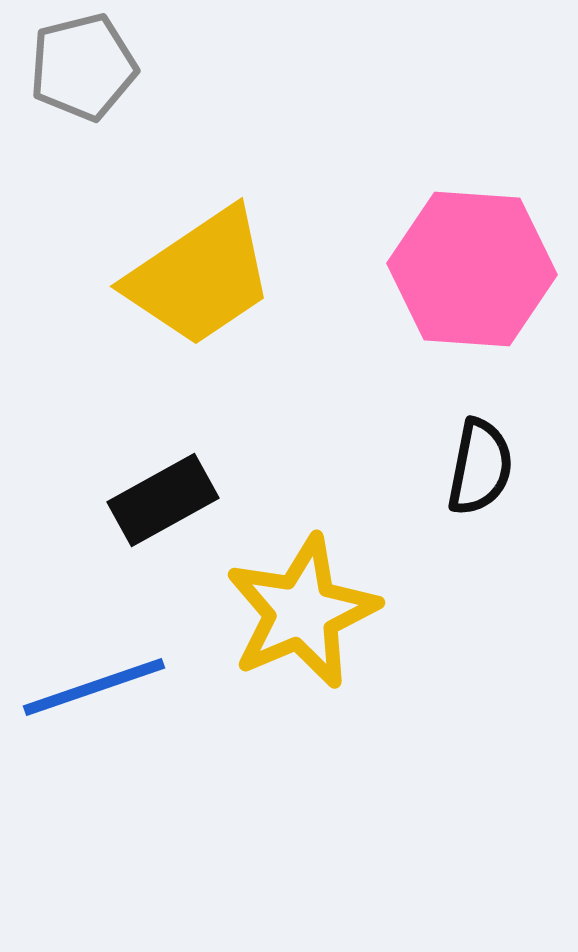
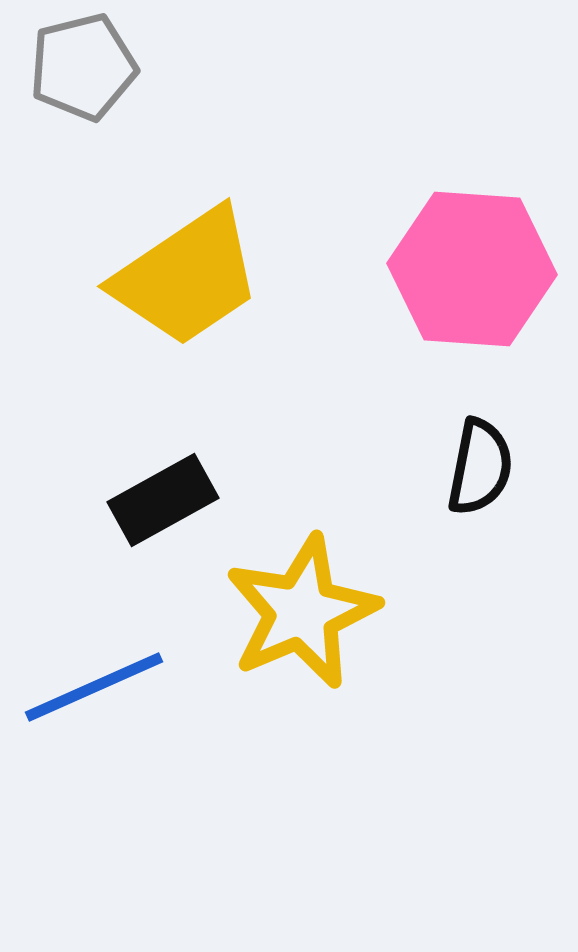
yellow trapezoid: moved 13 px left
blue line: rotated 5 degrees counterclockwise
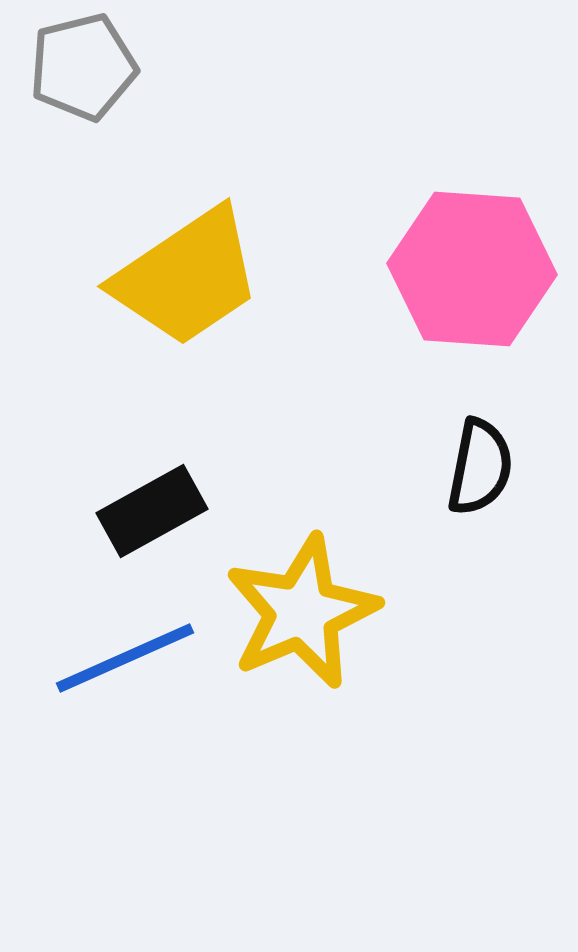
black rectangle: moved 11 px left, 11 px down
blue line: moved 31 px right, 29 px up
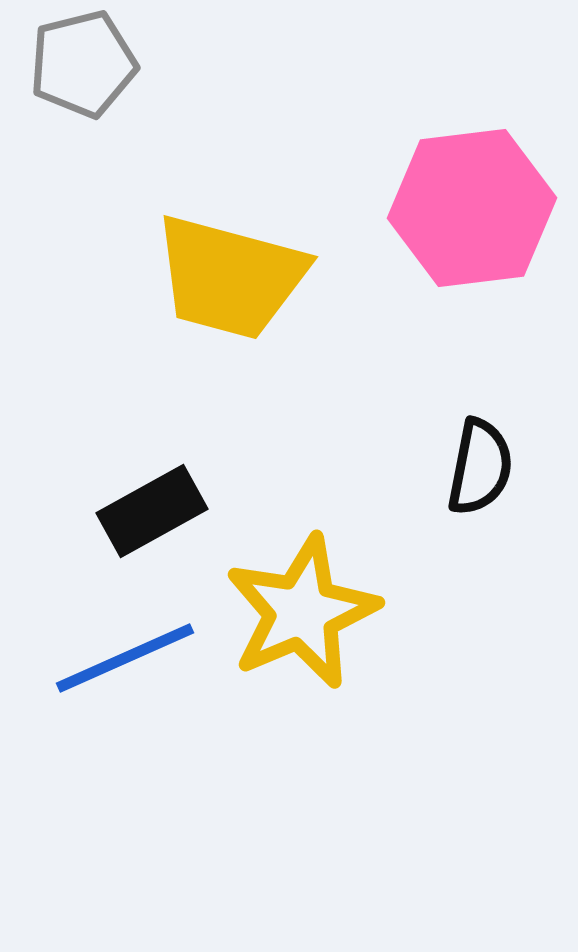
gray pentagon: moved 3 px up
pink hexagon: moved 61 px up; rotated 11 degrees counterclockwise
yellow trapezoid: moved 43 px right; rotated 49 degrees clockwise
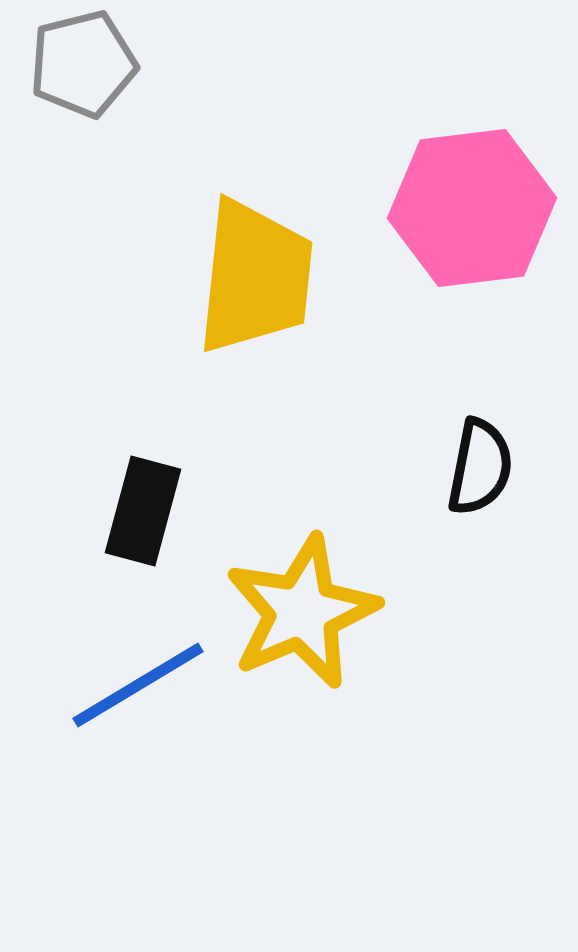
yellow trapezoid: moved 25 px right; rotated 99 degrees counterclockwise
black rectangle: moved 9 px left; rotated 46 degrees counterclockwise
blue line: moved 13 px right, 27 px down; rotated 7 degrees counterclockwise
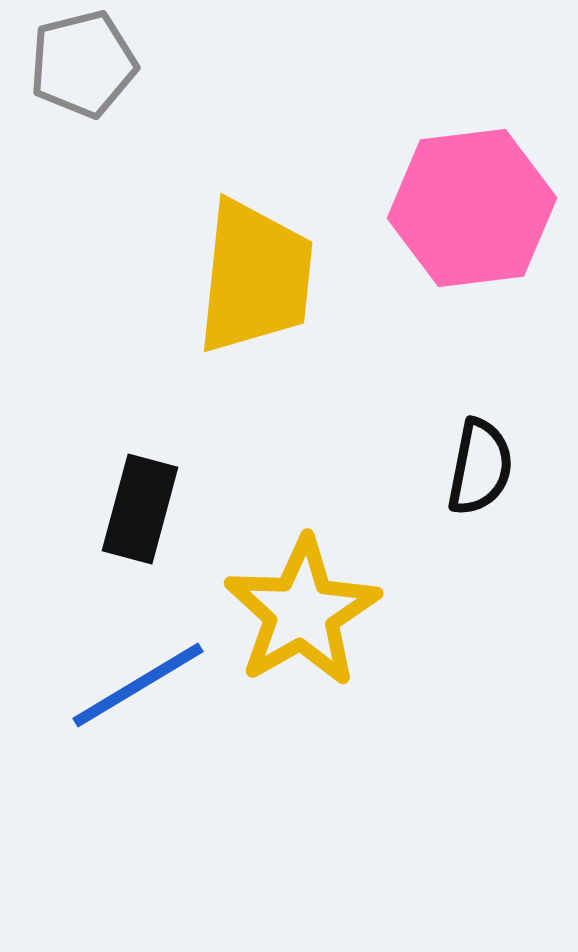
black rectangle: moved 3 px left, 2 px up
yellow star: rotated 7 degrees counterclockwise
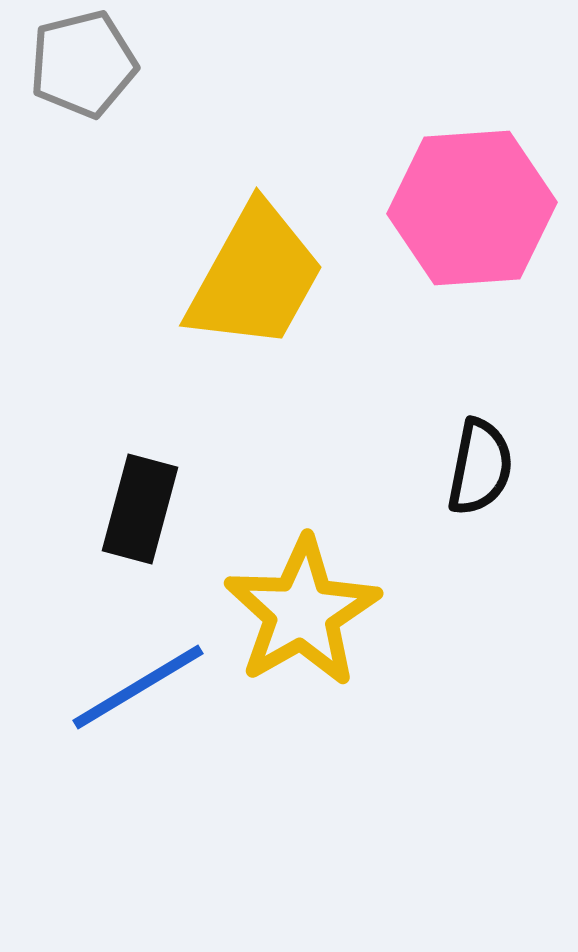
pink hexagon: rotated 3 degrees clockwise
yellow trapezoid: rotated 23 degrees clockwise
blue line: moved 2 px down
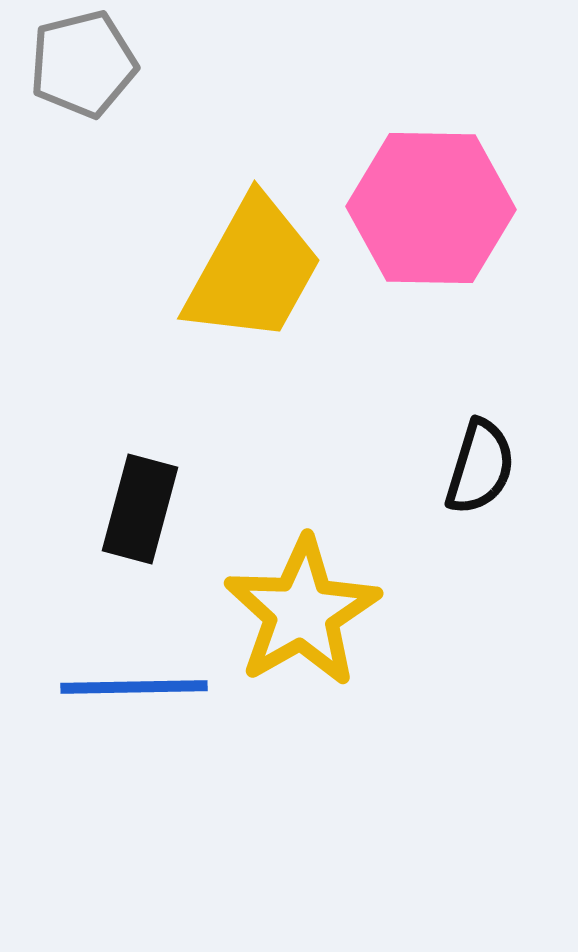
pink hexagon: moved 41 px left; rotated 5 degrees clockwise
yellow trapezoid: moved 2 px left, 7 px up
black semicircle: rotated 6 degrees clockwise
blue line: moved 4 px left; rotated 30 degrees clockwise
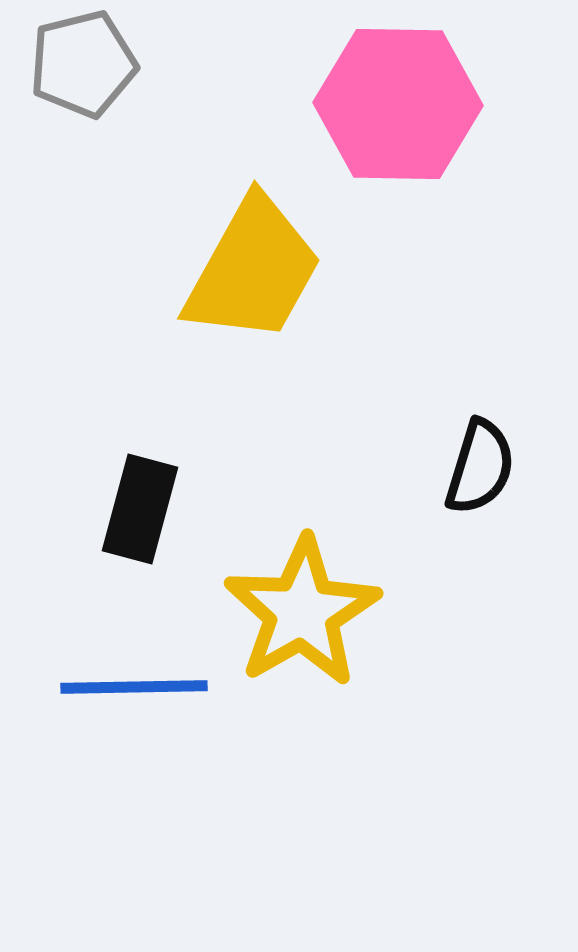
pink hexagon: moved 33 px left, 104 px up
